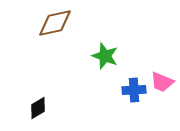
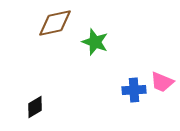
green star: moved 10 px left, 14 px up
black diamond: moved 3 px left, 1 px up
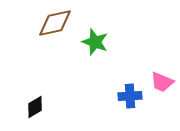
blue cross: moved 4 px left, 6 px down
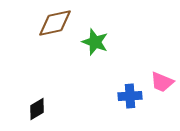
black diamond: moved 2 px right, 2 px down
